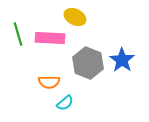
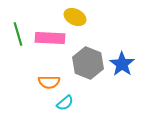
blue star: moved 4 px down
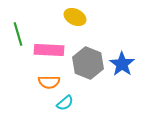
pink rectangle: moved 1 px left, 12 px down
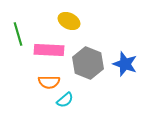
yellow ellipse: moved 6 px left, 4 px down
blue star: moved 3 px right; rotated 15 degrees counterclockwise
cyan semicircle: moved 3 px up
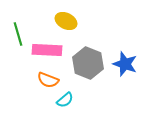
yellow ellipse: moved 3 px left
pink rectangle: moved 2 px left
orange semicircle: moved 1 px left, 2 px up; rotated 20 degrees clockwise
